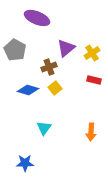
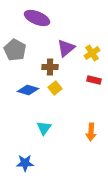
brown cross: moved 1 px right; rotated 21 degrees clockwise
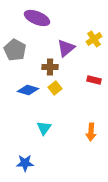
yellow cross: moved 2 px right, 14 px up
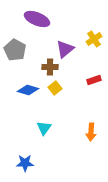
purple ellipse: moved 1 px down
purple triangle: moved 1 px left, 1 px down
red rectangle: rotated 32 degrees counterclockwise
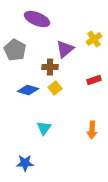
orange arrow: moved 1 px right, 2 px up
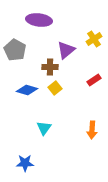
purple ellipse: moved 2 px right, 1 px down; rotated 15 degrees counterclockwise
purple triangle: moved 1 px right, 1 px down
red rectangle: rotated 16 degrees counterclockwise
blue diamond: moved 1 px left
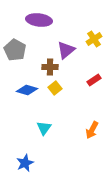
orange arrow: rotated 24 degrees clockwise
blue star: rotated 24 degrees counterclockwise
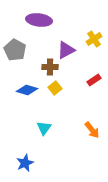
purple triangle: rotated 12 degrees clockwise
orange arrow: rotated 66 degrees counterclockwise
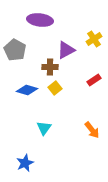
purple ellipse: moved 1 px right
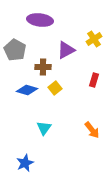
brown cross: moved 7 px left
red rectangle: rotated 40 degrees counterclockwise
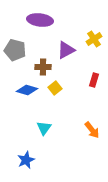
gray pentagon: rotated 15 degrees counterclockwise
blue star: moved 1 px right, 3 px up
